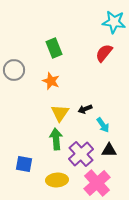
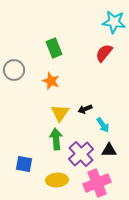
pink cross: rotated 20 degrees clockwise
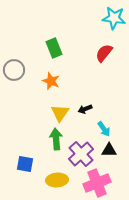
cyan star: moved 4 px up
cyan arrow: moved 1 px right, 4 px down
blue square: moved 1 px right
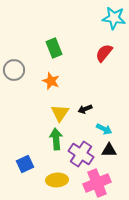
cyan arrow: rotated 28 degrees counterclockwise
purple cross: rotated 15 degrees counterclockwise
blue square: rotated 36 degrees counterclockwise
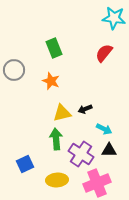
yellow triangle: moved 2 px right; rotated 42 degrees clockwise
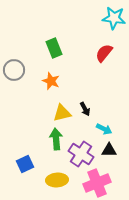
black arrow: rotated 96 degrees counterclockwise
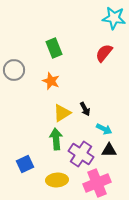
yellow triangle: rotated 18 degrees counterclockwise
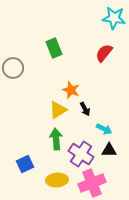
gray circle: moved 1 px left, 2 px up
orange star: moved 20 px right, 9 px down
yellow triangle: moved 4 px left, 3 px up
pink cross: moved 5 px left
